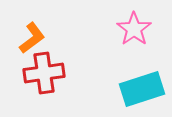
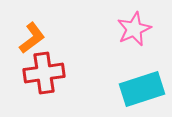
pink star: rotated 12 degrees clockwise
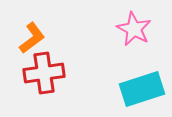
pink star: rotated 20 degrees counterclockwise
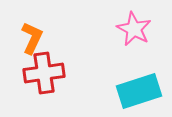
orange L-shape: rotated 28 degrees counterclockwise
cyan rectangle: moved 3 px left, 2 px down
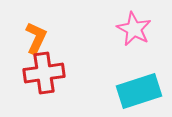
orange L-shape: moved 4 px right
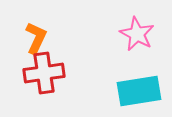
pink star: moved 3 px right, 5 px down
cyan rectangle: rotated 9 degrees clockwise
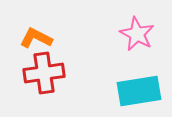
orange L-shape: rotated 88 degrees counterclockwise
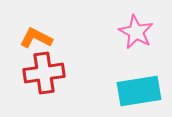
pink star: moved 1 px left, 2 px up
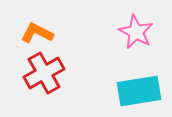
orange L-shape: moved 1 px right, 5 px up
red cross: rotated 21 degrees counterclockwise
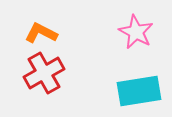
orange L-shape: moved 4 px right
